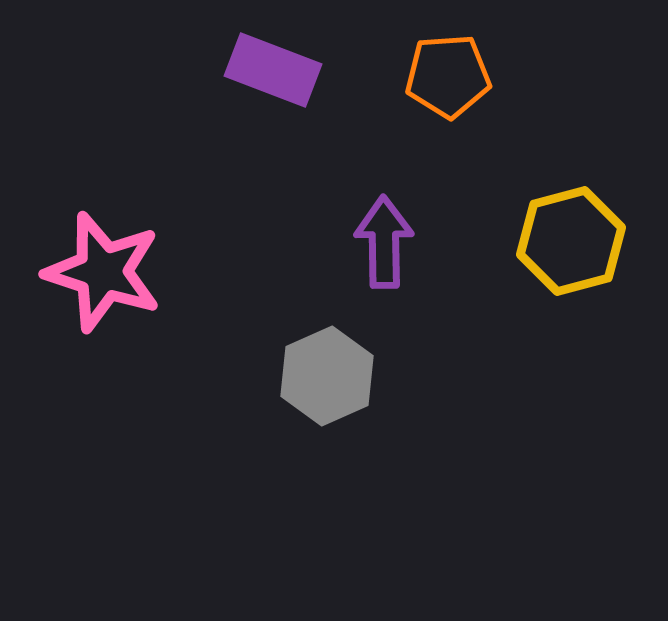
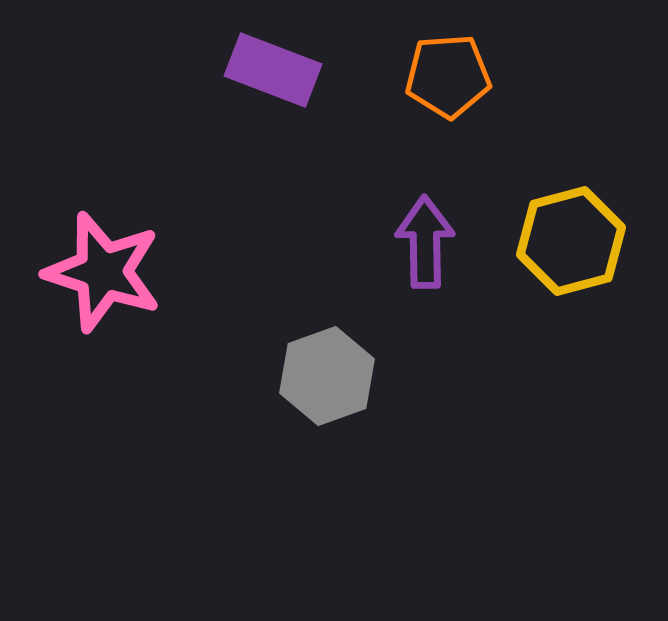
purple arrow: moved 41 px right
gray hexagon: rotated 4 degrees clockwise
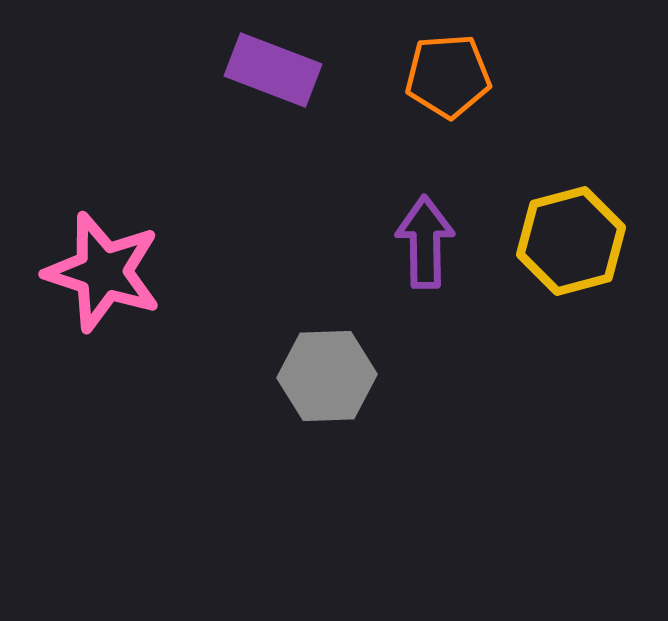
gray hexagon: rotated 18 degrees clockwise
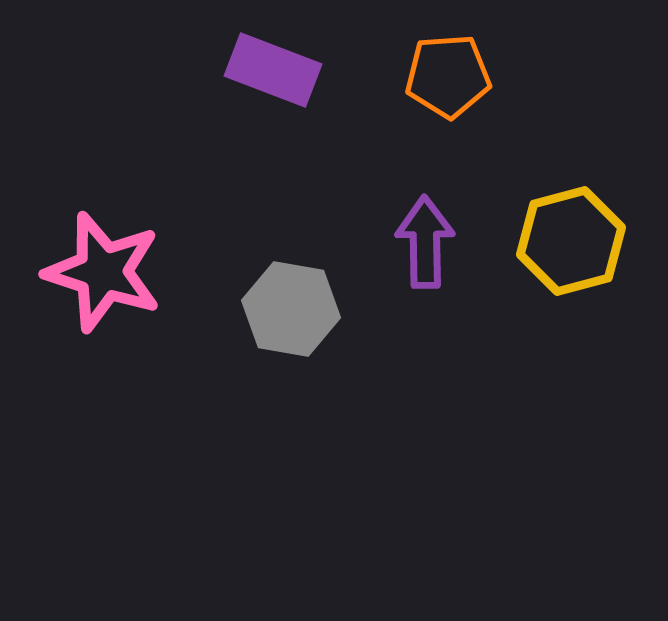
gray hexagon: moved 36 px left, 67 px up; rotated 12 degrees clockwise
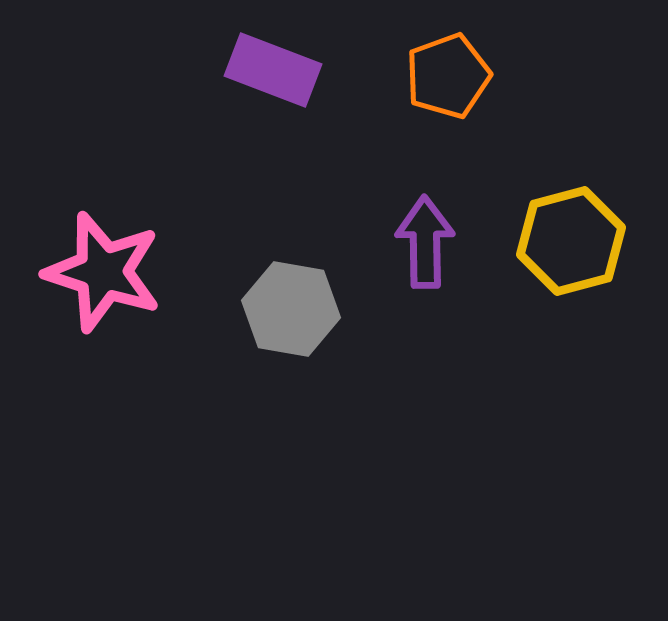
orange pentagon: rotated 16 degrees counterclockwise
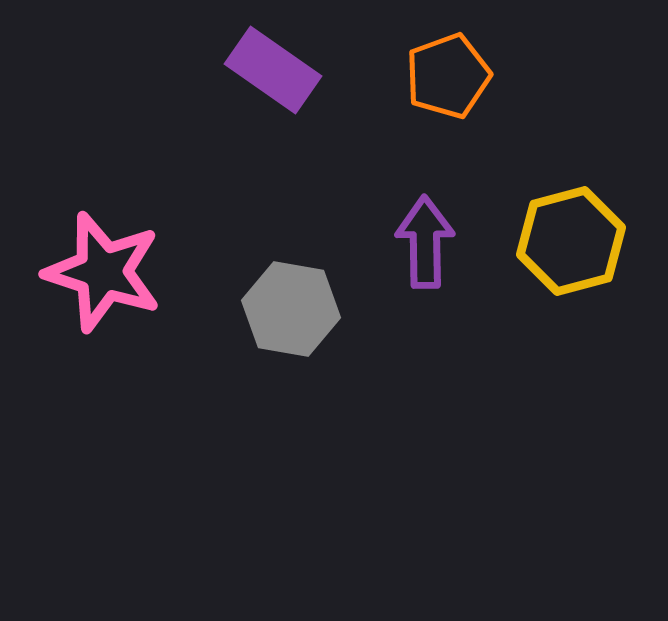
purple rectangle: rotated 14 degrees clockwise
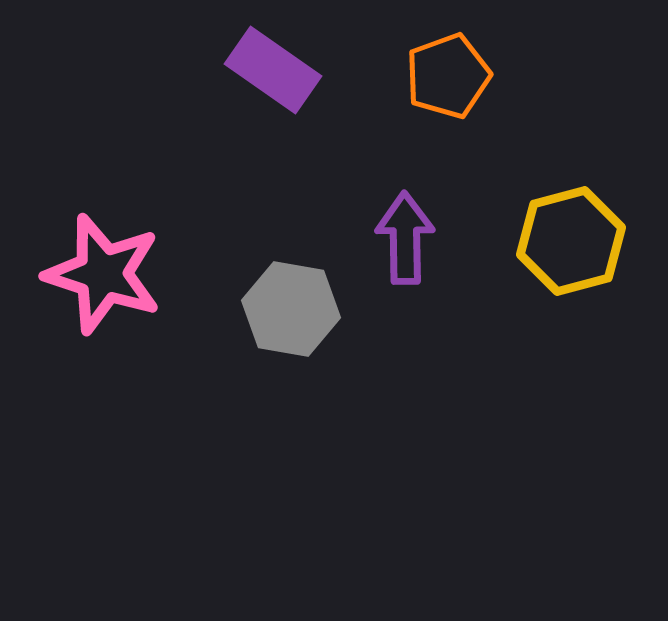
purple arrow: moved 20 px left, 4 px up
pink star: moved 2 px down
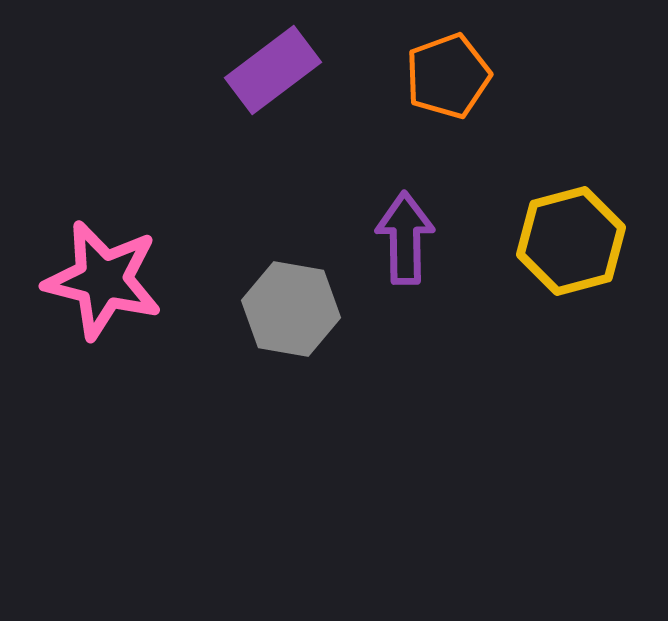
purple rectangle: rotated 72 degrees counterclockwise
pink star: moved 6 px down; rotated 4 degrees counterclockwise
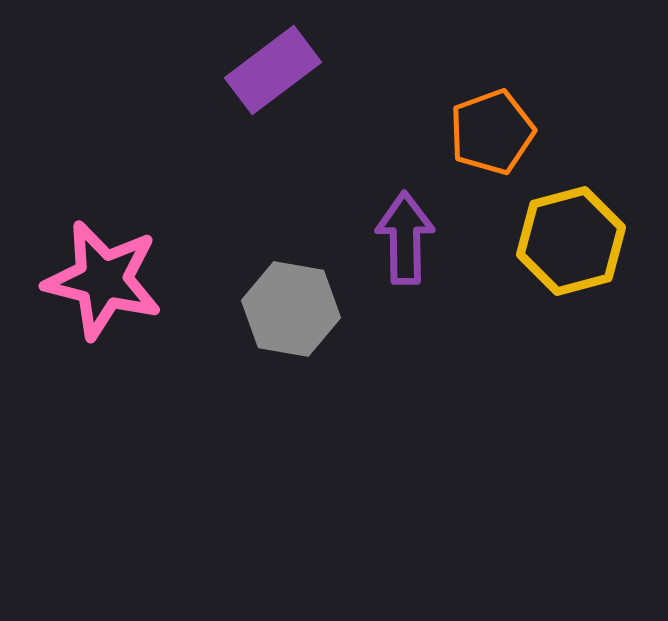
orange pentagon: moved 44 px right, 56 px down
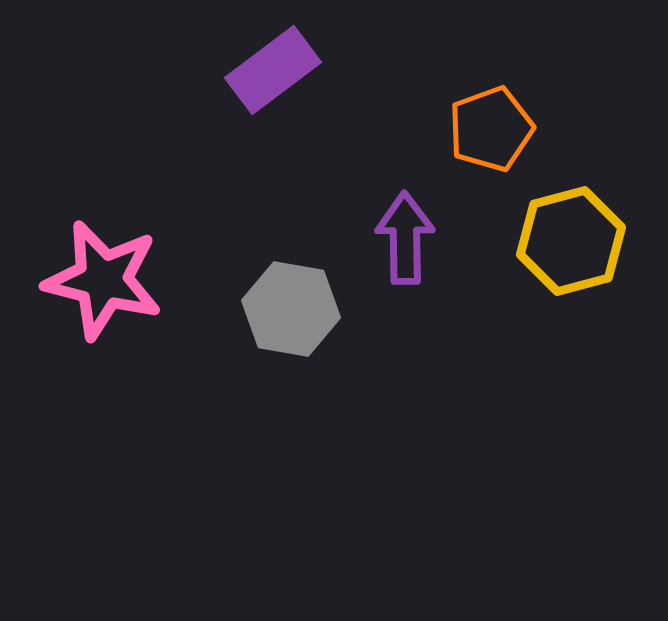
orange pentagon: moved 1 px left, 3 px up
